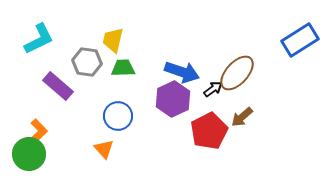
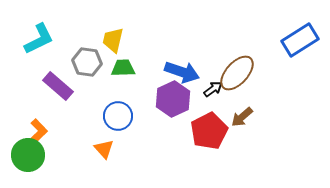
green circle: moved 1 px left, 1 px down
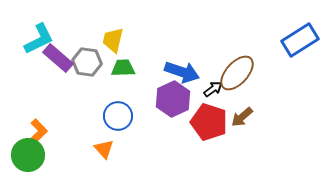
purple rectangle: moved 28 px up
red pentagon: moved 9 px up; rotated 27 degrees counterclockwise
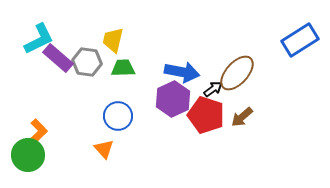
blue arrow: rotated 8 degrees counterclockwise
red pentagon: moved 3 px left, 7 px up
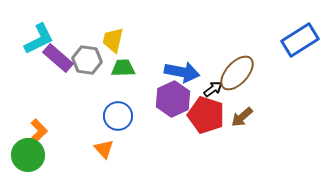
gray hexagon: moved 2 px up
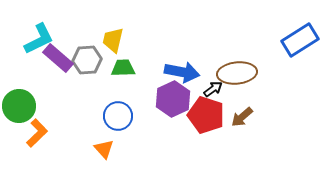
gray hexagon: rotated 12 degrees counterclockwise
brown ellipse: rotated 42 degrees clockwise
green circle: moved 9 px left, 49 px up
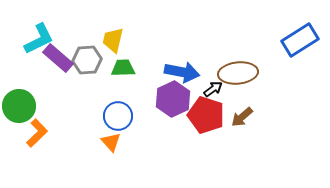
brown ellipse: moved 1 px right
orange triangle: moved 7 px right, 7 px up
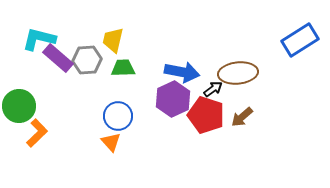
cyan L-shape: rotated 140 degrees counterclockwise
